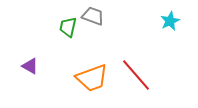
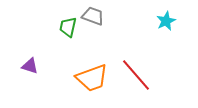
cyan star: moved 4 px left
purple triangle: rotated 12 degrees counterclockwise
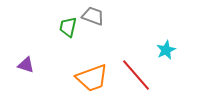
cyan star: moved 29 px down
purple triangle: moved 4 px left, 1 px up
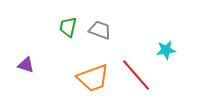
gray trapezoid: moved 7 px right, 14 px down
cyan star: rotated 18 degrees clockwise
orange trapezoid: moved 1 px right
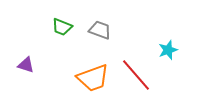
green trapezoid: moved 6 px left; rotated 80 degrees counterclockwise
cyan star: moved 2 px right; rotated 12 degrees counterclockwise
